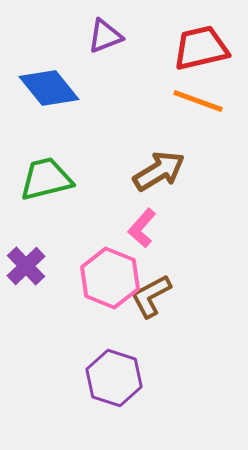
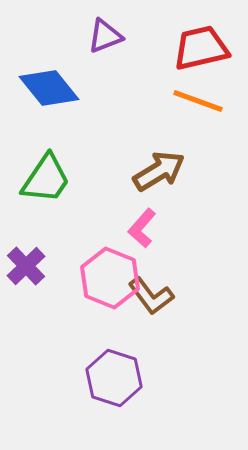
green trapezoid: rotated 138 degrees clockwise
brown L-shape: rotated 99 degrees counterclockwise
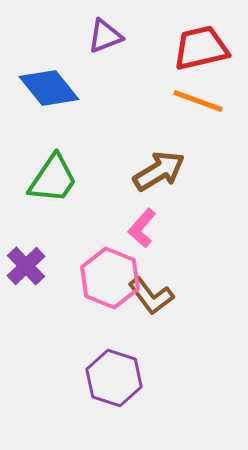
green trapezoid: moved 7 px right
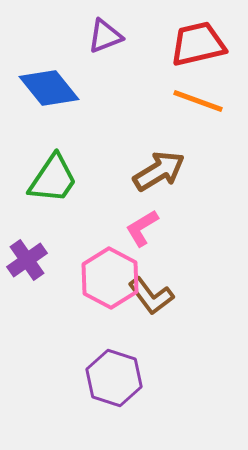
red trapezoid: moved 3 px left, 4 px up
pink L-shape: rotated 18 degrees clockwise
purple cross: moved 1 px right, 6 px up; rotated 9 degrees clockwise
pink hexagon: rotated 6 degrees clockwise
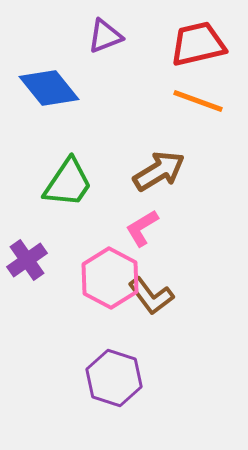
green trapezoid: moved 15 px right, 4 px down
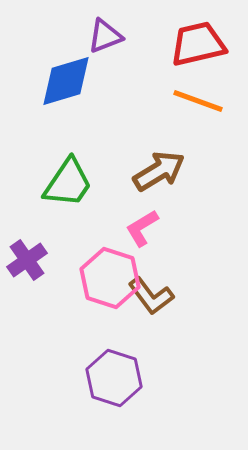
blue diamond: moved 17 px right, 7 px up; rotated 68 degrees counterclockwise
pink hexagon: rotated 10 degrees counterclockwise
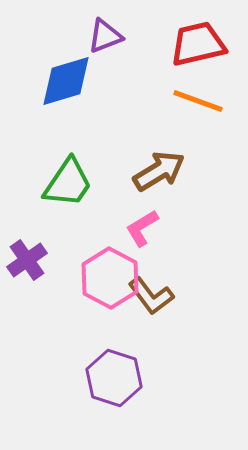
pink hexagon: rotated 10 degrees clockwise
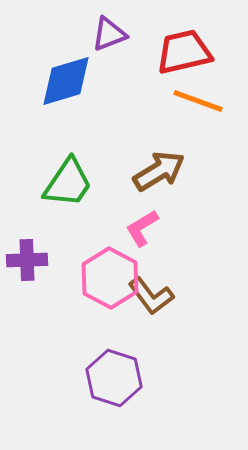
purple triangle: moved 4 px right, 2 px up
red trapezoid: moved 14 px left, 8 px down
purple cross: rotated 33 degrees clockwise
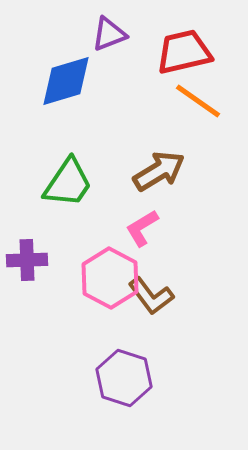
orange line: rotated 15 degrees clockwise
purple hexagon: moved 10 px right
